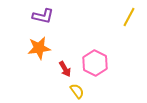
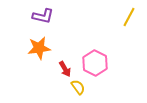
yellow semicircle: moved 1 px right, 4 px up
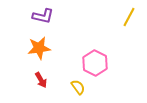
red arrow: moved 24 px left, 11 px down
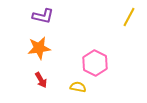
yellow semicircle: rotated 42 degrees counterclockwise
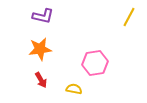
orange star: moved 1 px right, 1 px down
pink hexagon: rotated 25 degrees clockwise
yellow semicircle: moved 4 px left, 2 px down
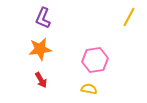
purple L-shape: moved 2 px down; rotated 100 degrees clockwise
pink hexagon: moved 3 px up
yellow semicircle: moved 15 px right
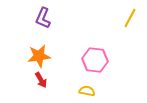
yellow line: moved 1 px right, 1 px down
orange star: moved 1 px left, 7 px down
pink hexagon: rotated 15 degrees clockwise
yellow semicircle: moved 2 px left, 2 px down
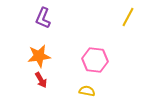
yellow line: moved 2 px left, 1 px up
